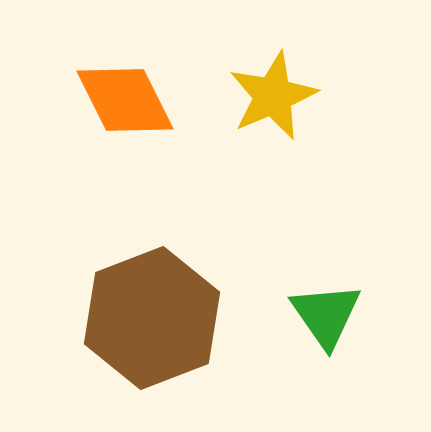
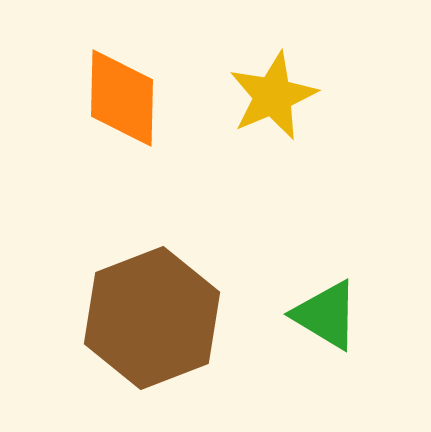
orange diamond: moved 3 px left, 2 px up; rotated 28 degrees clockwise
green triangle: rotated 24 degrees counterclockwise
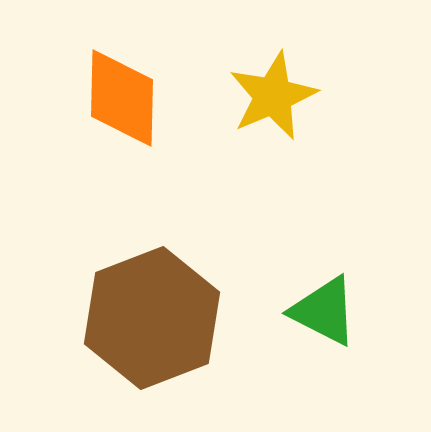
green triangle: moved 2 px left, 4 px up; rotated 4 degrees counterclockwise
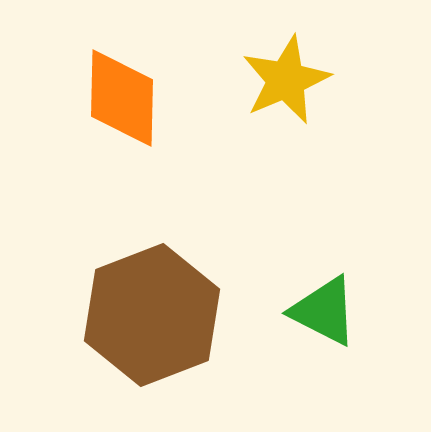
yellow star: moved 13 px right, 16 px up
brown hexagon: moved 3 px up
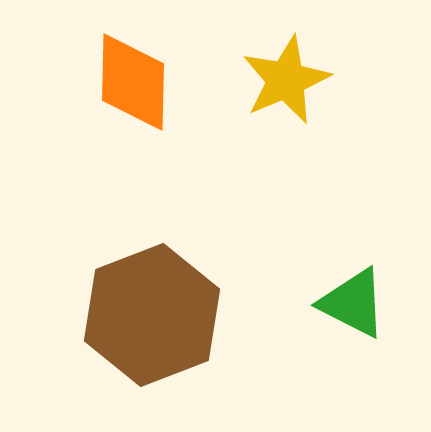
orange diamond: moved 11 px right, 16 px up
green triangle: moved 29 px right, 8 px up
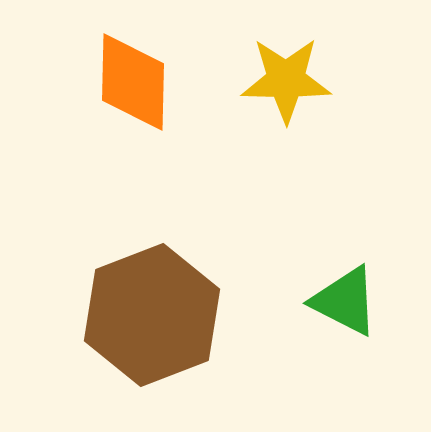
yellow star: rotated 24 degrees clockwise
green triangle: moved 8 px left, 2 px up
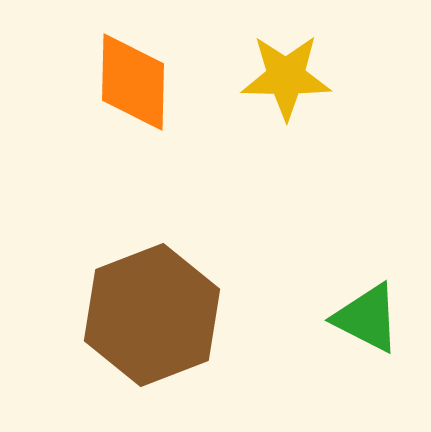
yellow star: moved 3 px up
green triangle: moved 22 px right, 17 px down
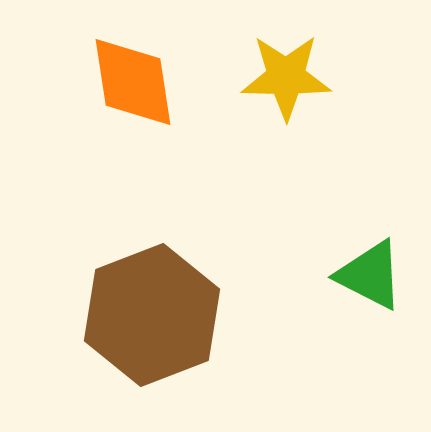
orange diamond: rotated 10 degrees counterclockwise
green triangle: moved 3 px right, 43 px up
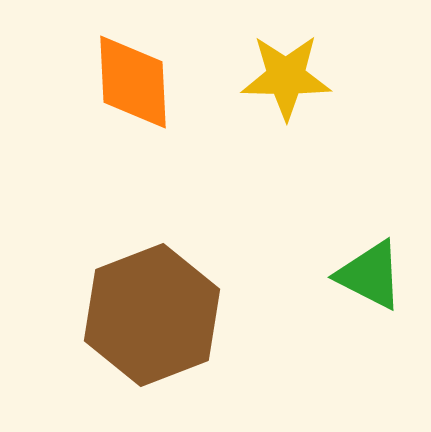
orange diamond: rotated 6 degrees clockwise
